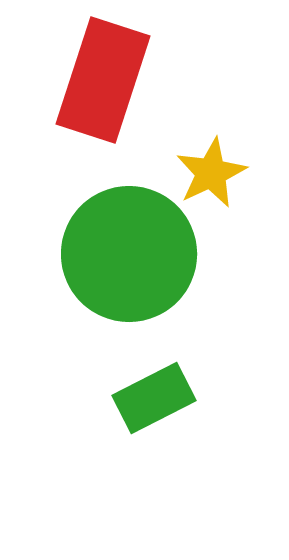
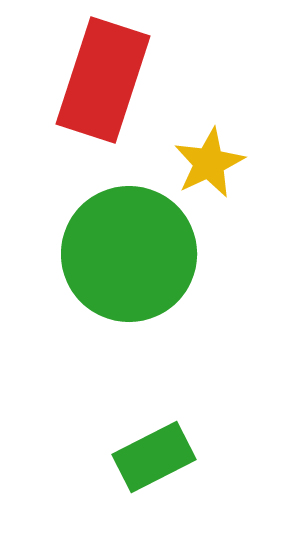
yellow star: moved 2 px left, 10 px up
green rectangle: moved 59 px down
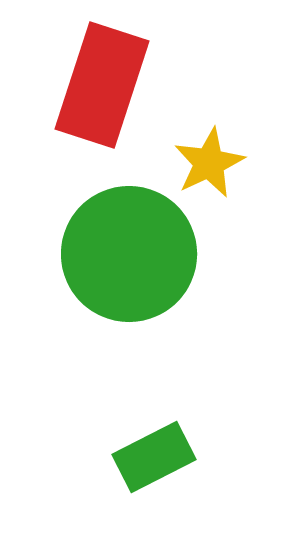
red rectangle: moved 1 px left, 5 px down
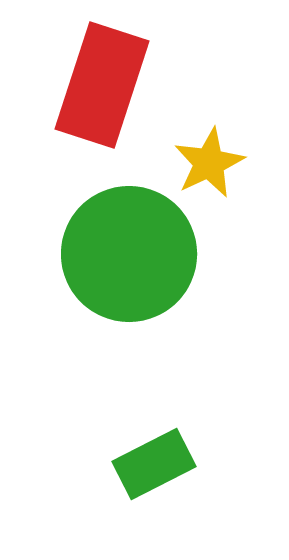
green rectangle: moved 7 px down
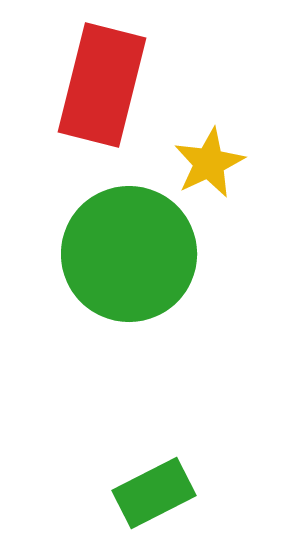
red rectangle: rotated 4 degrees counterclockwise
green rectangle: moved 29 px down
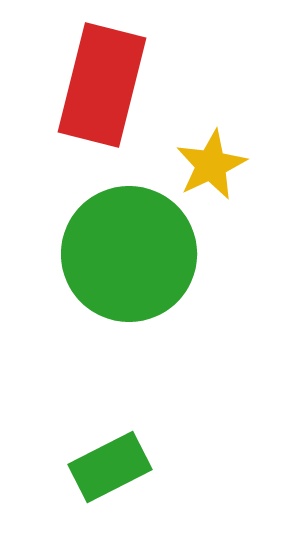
yellow star: moved 2 px right, 2 px down
green rectangle: moved 44 px left, 26 px up
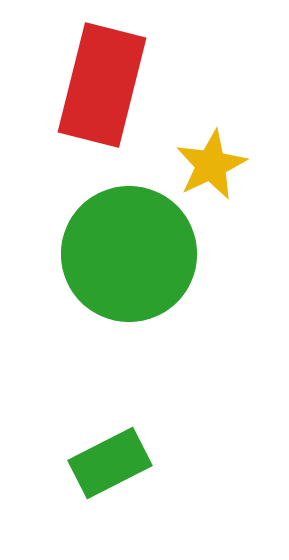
green rectangle: moved 4 px up
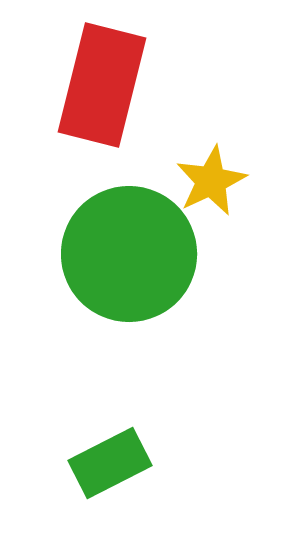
yellow star: moved 16 px down
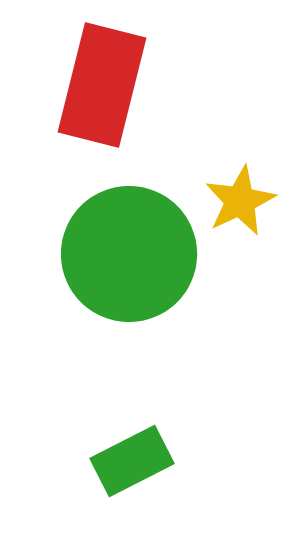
yellow star: moved 29 px right, 20 px down
green rectangle: moved 22 px right, 2 px up
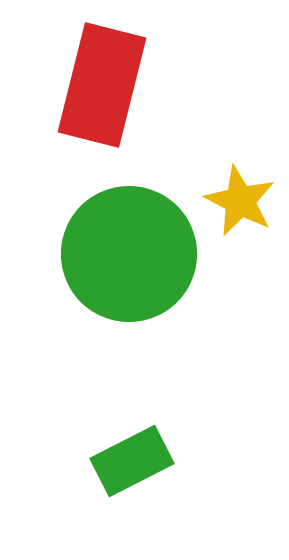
yellow star: rotated 20 degrees counterclockwise
